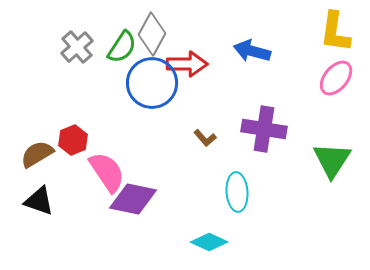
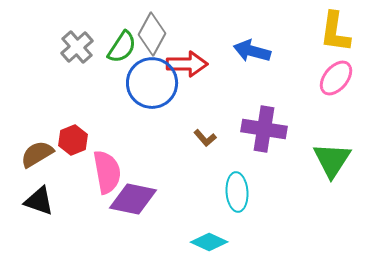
pink semicircle: rotated 24 degrees clockwise
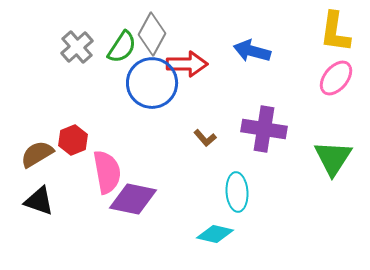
green triangle: moved 1 px right, 2 px up
cyan diamond: moved 6 px right, 8 px up; rotated 12 degrees counterclockwise
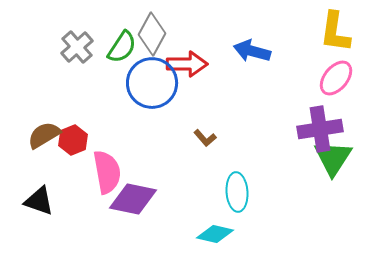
purple cross: moved 56 px right; rotated 18 degrees counterclockwise
brown semicircle: moved 7 px right, 19 px up
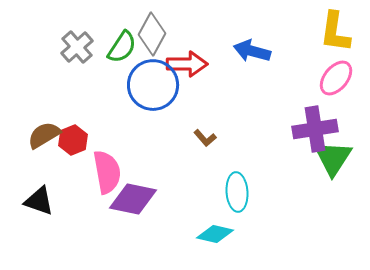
blue circle: moved 1 px right, 2 px down
purple cross: moved 5 px left
